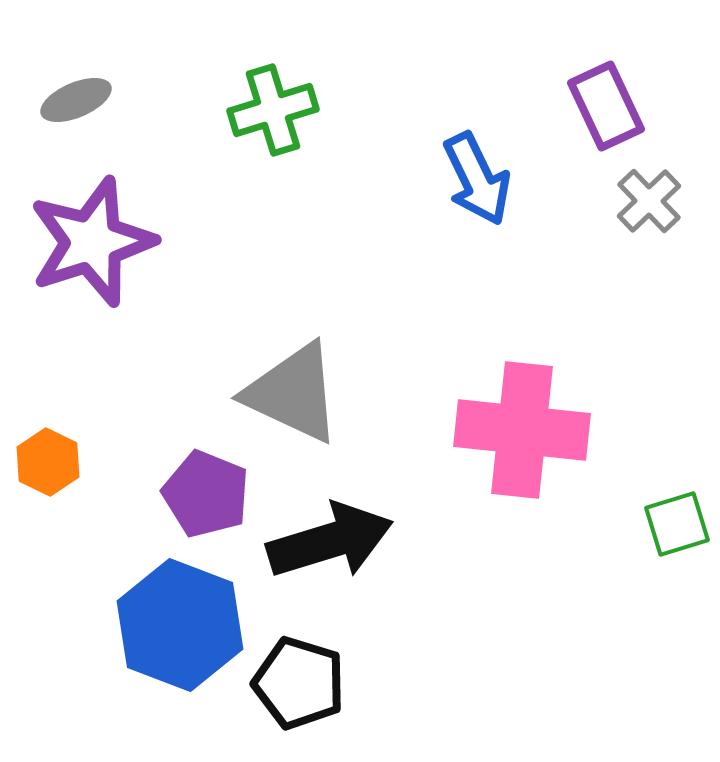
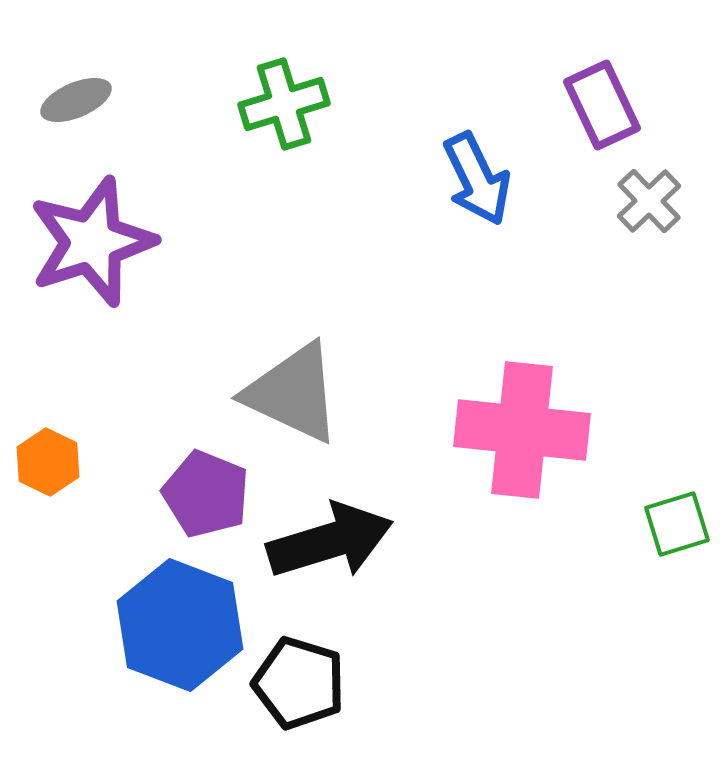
purple rectangle: moved 4 px left, 1 px up
green cross: moved 11 px right, 6 px up
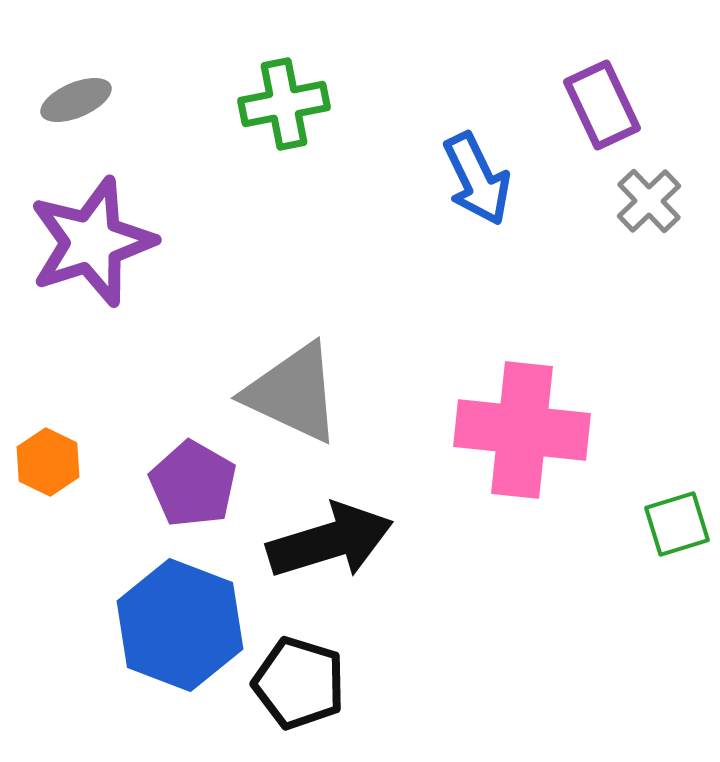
green cross: rotated 6 degrees clockwise
purple pentagon: moved 13 px left, 10 px up; rotated 8 degrees clockwise
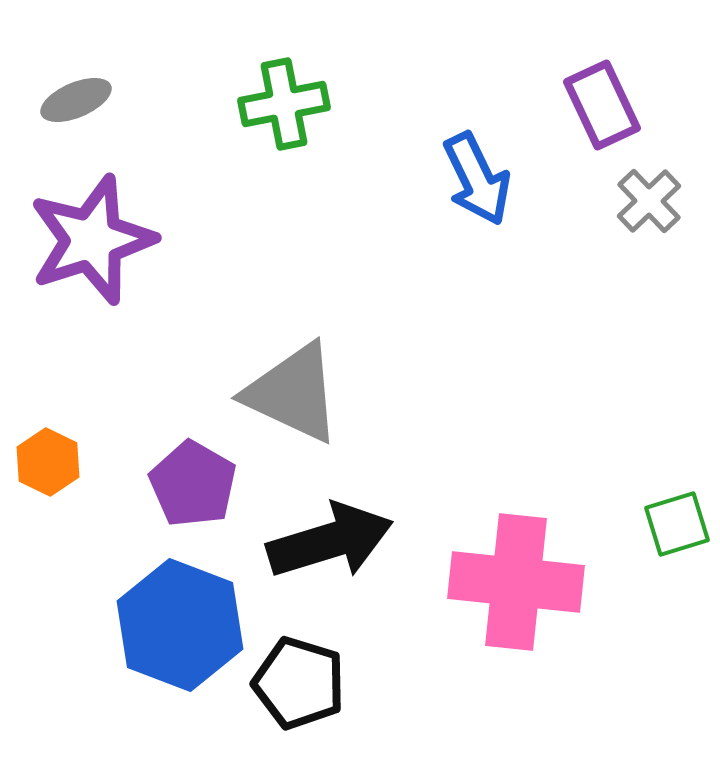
purple star: moved 2 px up
pink cross: moved 6 px left, 152 px down
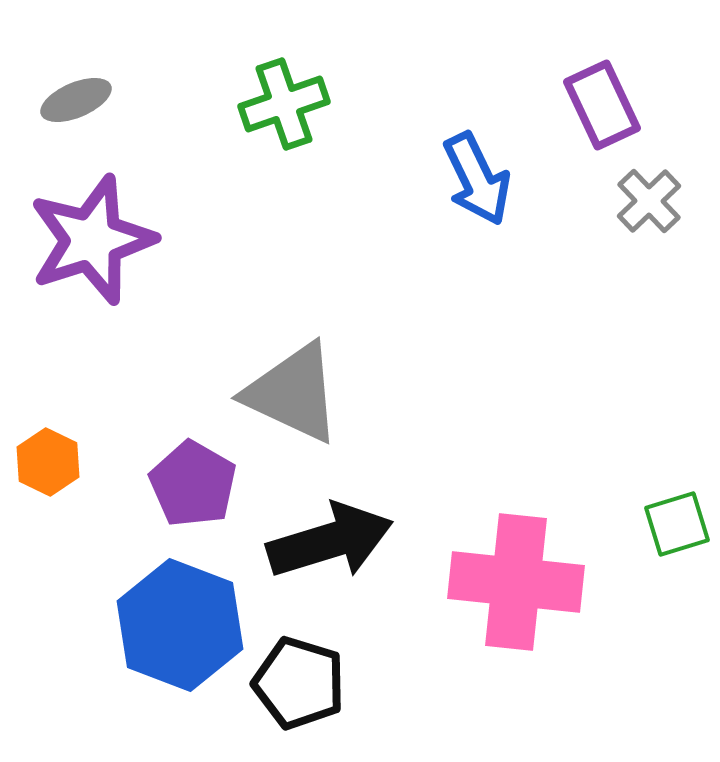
green cross: rotated 8 degrees counterclockwise
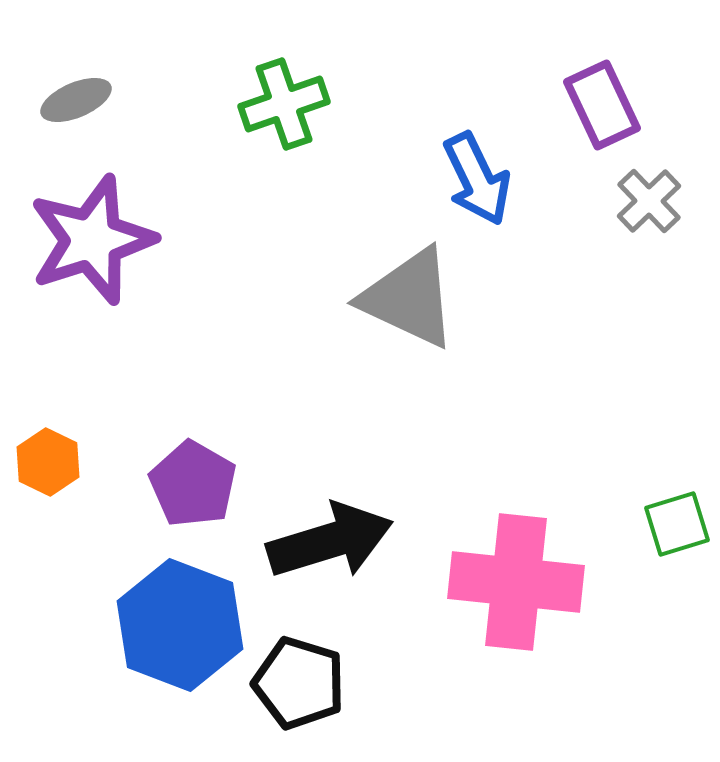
gray triangle: moved 116 px right, 95 px up
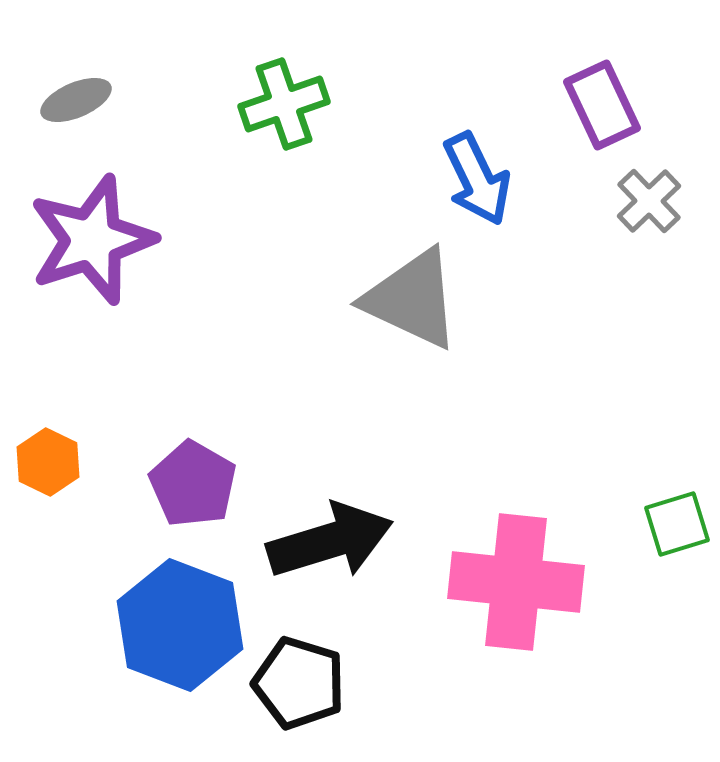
gray triangle: moved 3 px right, 1 px down
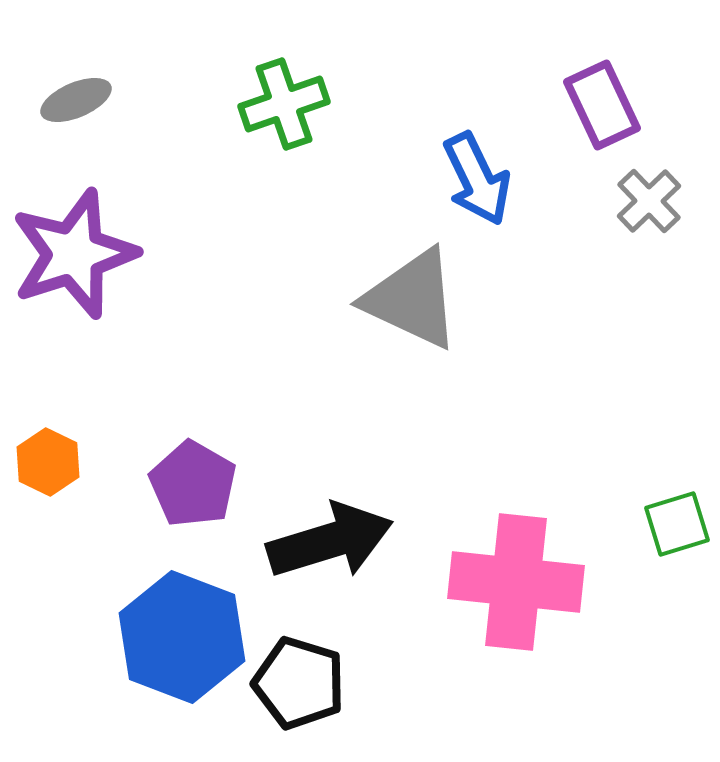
purple star: moved 18 px left, 14 px down
blue hexagon: moved 2 px right, 12 px down
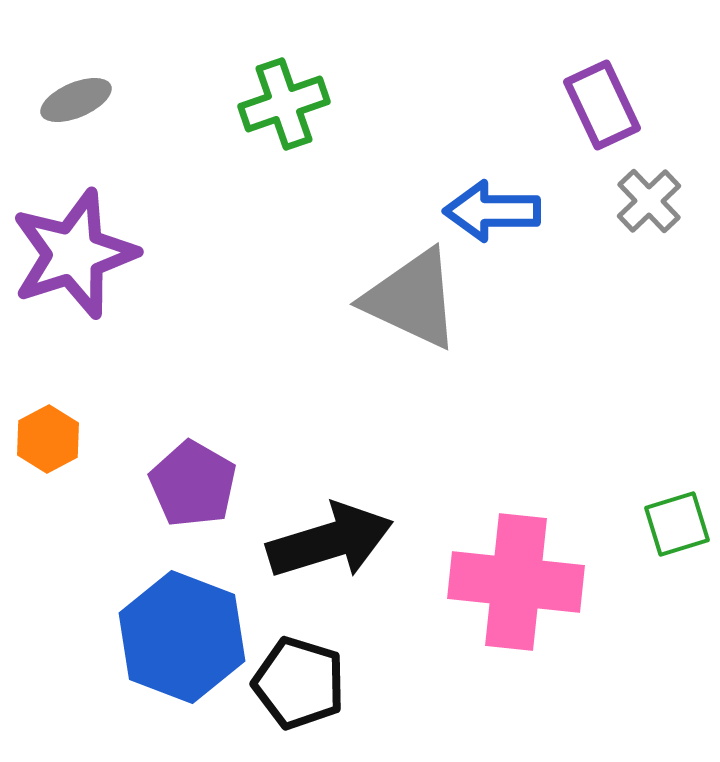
blue arrow: moved 15 px right, 32 px down; rotated 116 degrees clockwise
orange hexagon: moved 23 px up; rotated 6 degrees clockwise
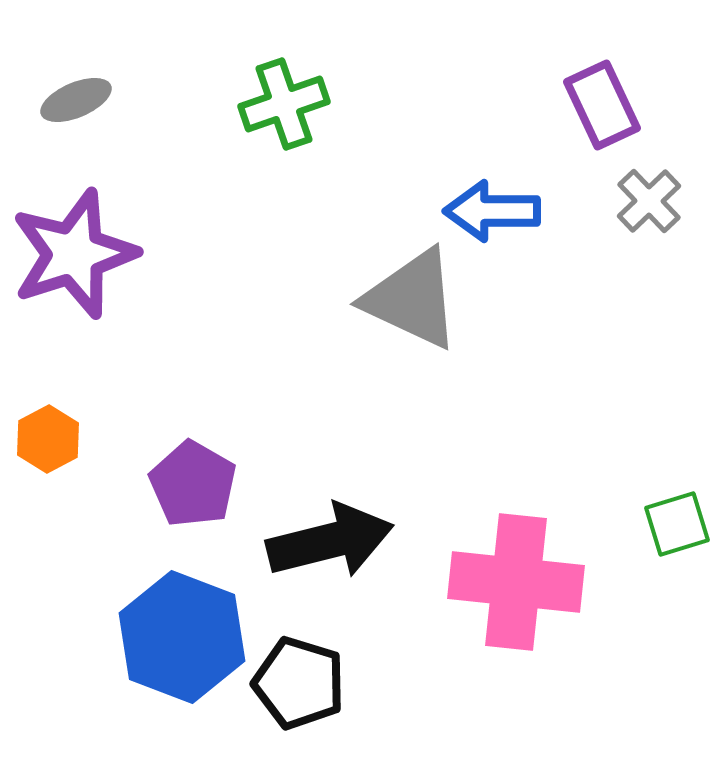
black arrow: rotated 3 degrees clockwise
